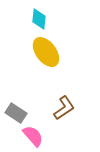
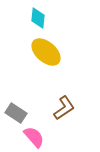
cyan diamond: moved 1 px left, 1 px up
yellow ellipse: rotated 12 degrees counterclockwise
pink semicircle: moved 1 px right, 1 px down
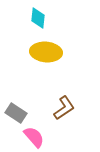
yellow ellipse: rotated 36 degrees counterclockwise
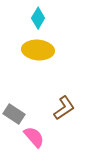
cyan diamond: rotated 25 degrees clockwise
yellow ellipse: moved 8 px left, 2 px up
gray rectangle: moved 2 px left, 1 px down
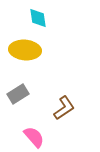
cyan diamond: rotated 40 degrees counterclockwise
yellow ellipse: moved 13 px left
gray rectangle: moved 4 px right, 20 px up; rotated 65 degrees counterclockwise
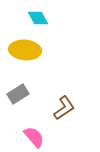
cyan diamond: rotated 20 degrees counterclockwise
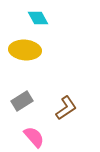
gray rectangle: moved 4 px right, 7 px down
brown L-shape: moved 2 px right
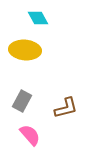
gray rectangle: rotated 30 degrees counterclockwise
brown L-shape: rotated 20 degrees clockwise
pink semicircle: moved 4 px left, 2 px up
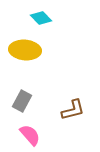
cyan diamond: moved 3 px right; rotated 15 degrees counterclockwise
brown L-shape: moved 7 px right, 2 px down
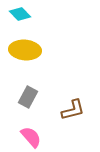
cyan diamond: moved 21 px left, 4 px up
gray rectangle: moved 6 px right, 4 px up
pink semicircle: moved 1 px right, 2 px down
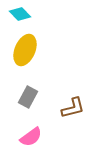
yellow ellipse: rotated 72 degrees counterclockwise
brown L-shape: moved 2 px up
pink semicircle: rotated 95 degrees clockwise
